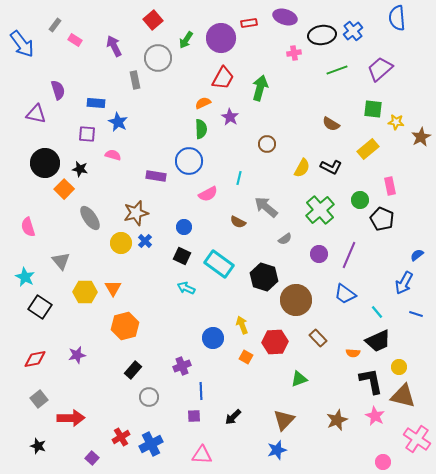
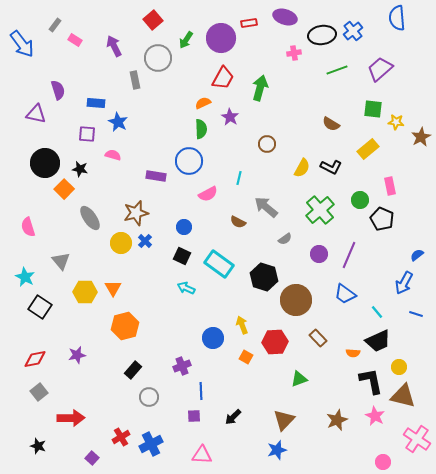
gray square at (39, 399): moved 7 px up
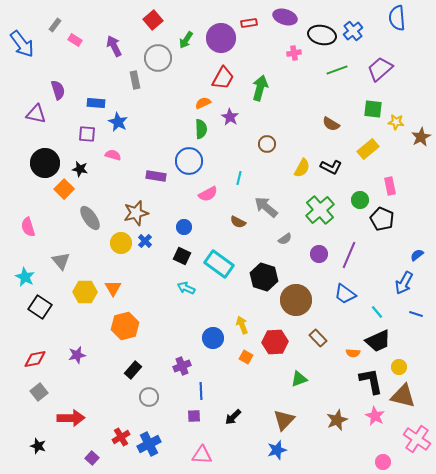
black ellipse at (322, 35): rotated 20 degrees clockwise
blue cross at (151, 444): moved 2 px left
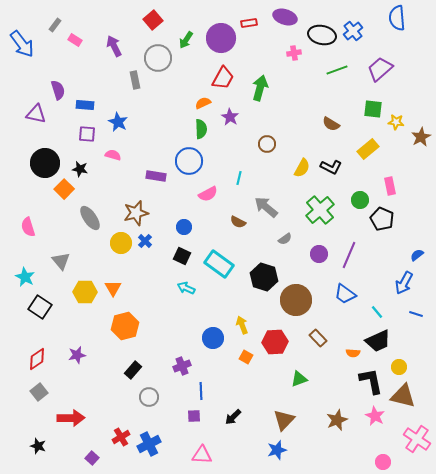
blue rectangle at (96, 103): moved 11 px left, 2 px down
red diamond at (35, 359): moved 2 px right; rotated 25 degrees counterclockwise
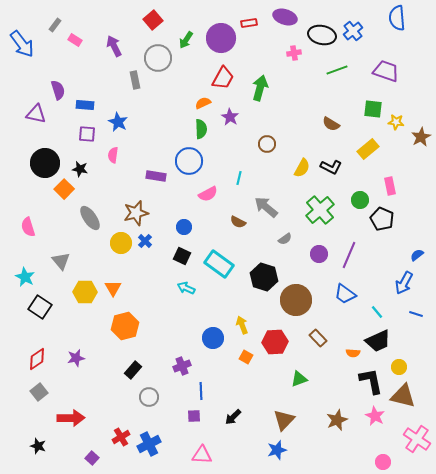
purple trapezoid at (380, 69): moved 6 px right, 2 px down; rotated 60 degrees clockwise
pink semicircle at (113, 155): rotated 98 degrees counterclockwise
purple star at (77, 355): moved 1 px left, 3 px down
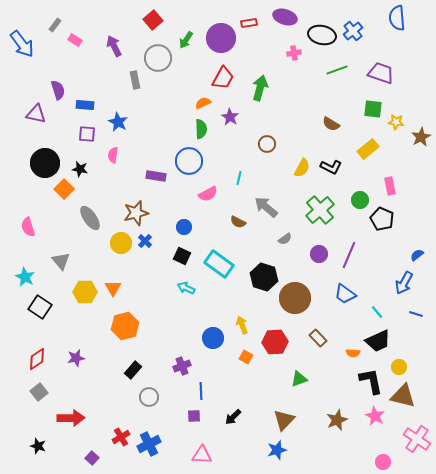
purple trapezoid at (386, 71): moved 5 px left, 2 px down
brown circle at (296, 300): moved 1 px left, 2 px up
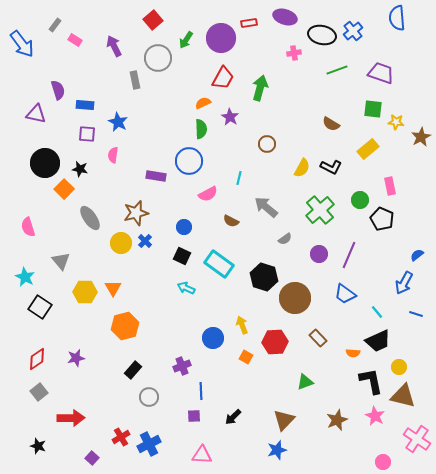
brown semicircle at (238, 222): moved 7 px left, 1 px up
green triangle at (299, 379): moved 6 px right, 3 px down
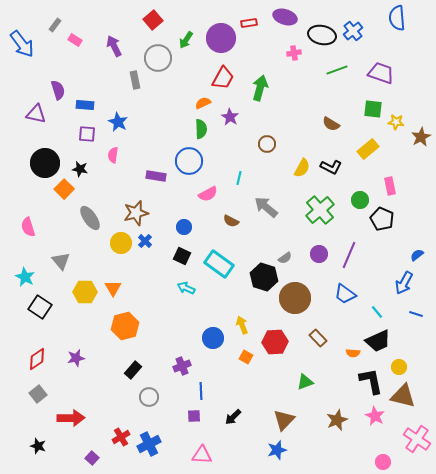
gray semicircle at (285, 239): moved 19 px down
gray square at (39, 392): moved 1 px left, 2 px down
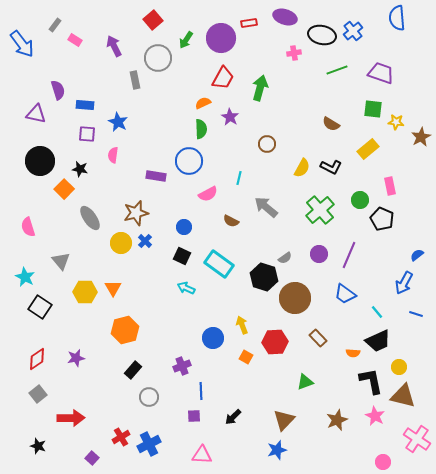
black circle at (45, 163): moved 5 px left, 2 px up
orange hexagon at (125, 326): moved 4 px down
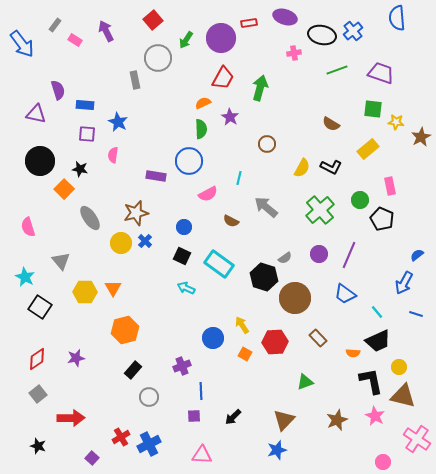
purple arrow at (114, 46): moved 8 px left, 15 px up
yellow arrow at (242, 325): rotated 12 degrees counterclockwise
orange square at (246, 357): moved 1 px left, 3 px up
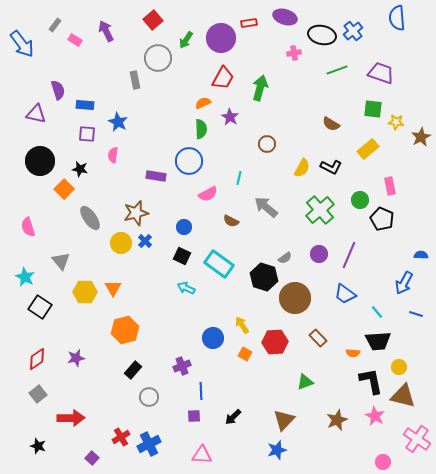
blue semicircle at (417, 255): moved 4 px right; rotated 40 degrees clockwise
black trapezoid at (378, 341): rotated 20 degrees clockwise
